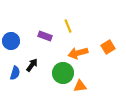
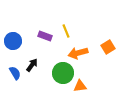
yellow line: moved 2 px left, 5 px down
blue circle: moved 2 px right
blue semicircle: rotated 48 degrees counterclockwise
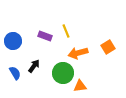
black arrow: moved 2 px right, 1 px down
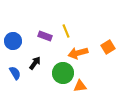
black arrow: moved 1 px right, 3 px up
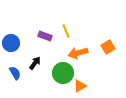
blue circle: moved 2 px left, 2 px down
orange triangle: rotated 24 degrees counterclockwise
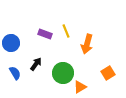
purple rectangle: moved 2 px up
orange square: moved 26 px down
orange arrow: moved 9 px right, 9 px up; rotated 60 degrees counterclockwise
black arrow: moved 1 px right, 1 px down
orange triangle: moved 1 px down
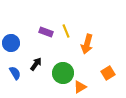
purple rectangle: moved 1 px right, 2 px up
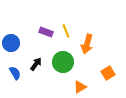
green circle: moved 11 px up
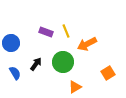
orange arrow: rotated 48 degrees clockwise
orange triangle: moved 5 px left
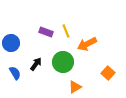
orange square: rotated 16 degrees counterclockwise
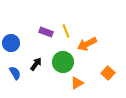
orange triangle: moved 2 px right, 4 px up
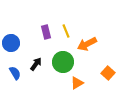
purple rectangle: rotated 56 degrees clockwise
